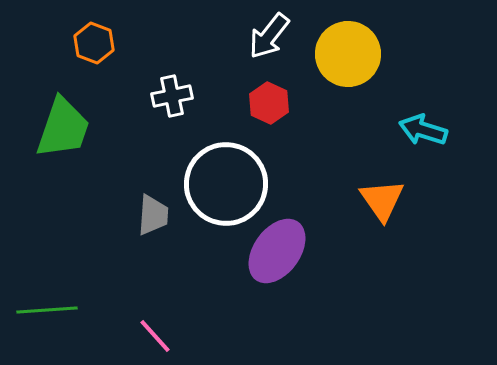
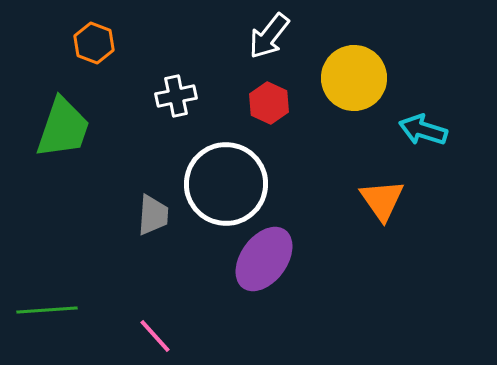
yellow circle: moved 6 px right, 24 px down
white cross: moved 4 px right
purple ellipse: moved 13 px left, 8 px down
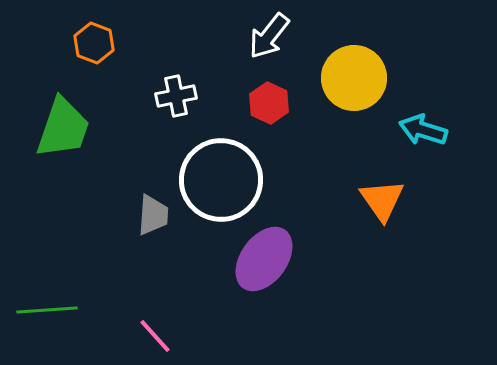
white circle: moved 5 px left, 4 px up
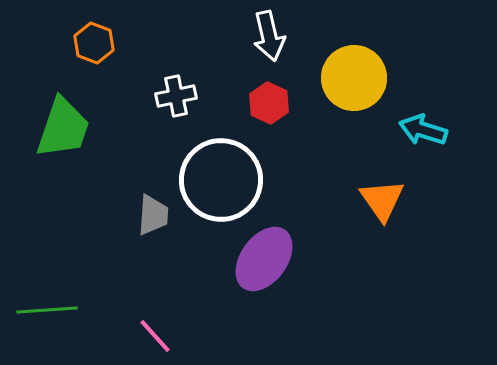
white arrow: rotated 51 degrees counterclockwise
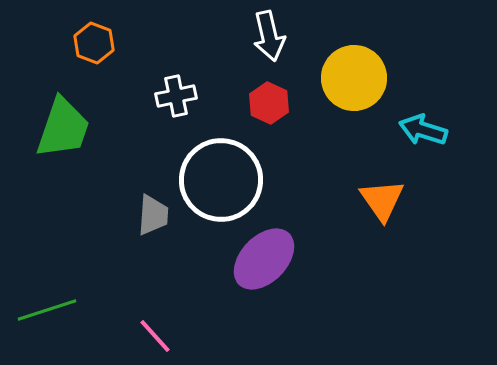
purple ellipse: rotated 8 degrees clockwise
green line: rotated 14 degrees counterclockwise
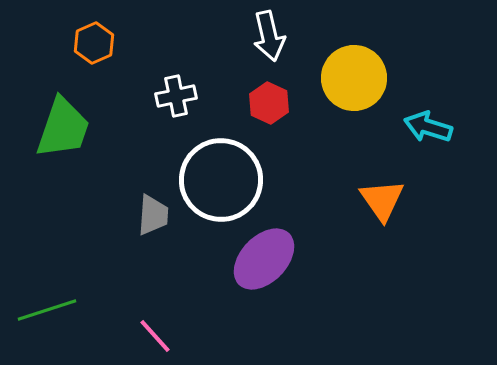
orange hexagon: rotated 15 degrees clockwise
cyan arrow: moved 5 px right, 3 px up
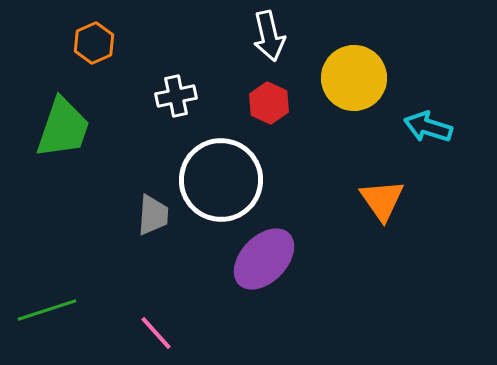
pink line: moved 1 px right, 3 px up
